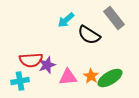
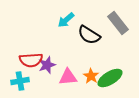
gray rectangle: moved 4 px right, 5 px down
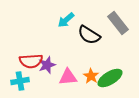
red semicircle: moved 1 px down
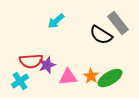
cyan arrow: moved 10 px left, 1 px down
black semicircle: moved 12 px right
cyan cross: rotated 24 degrees counterclockwise
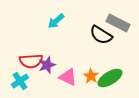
gray rectangle: rotated 25 degrees counterclockwise
pink triangle: rotated 30 degrees clockwise
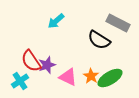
black semicircle: moved 2 px left, 5 px down
red semicircle: rotated 60 degrees clockwise
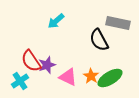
gray rectangle: rotated 15 degrees counterclockwise
black semicircle: rotated 30 degrees clockwise
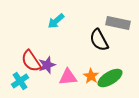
pink triangle: rotated 30 degrees counterclockwise
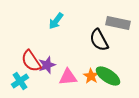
cyan arrow: rotated 12 degrees counterclockwise
green ellipse: moved 2 px left, 2 px up; rotated 65 degrees clockwise
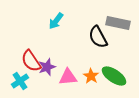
black semicircle: moved 1 px left, 3 px up
purple star: moved 2 px down
green ellipse: moved 6 px right
